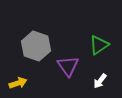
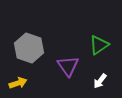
gray hexagon: moved 7 px left, 2 px down
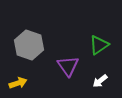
gray hexagon: moved 3 px up
white arrow: rotated 14 degrees clockwise
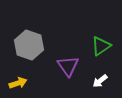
green triangle: moved 2 px right, 1 px down
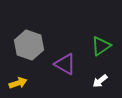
purple triangle: moved 3 px left, 2 px up; rotated 25 degrees counterclockwise
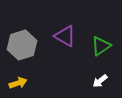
gray hexagon: moved 7 px left; rotated 24 degrees clockwise
purple triangle: moved 28 px up
